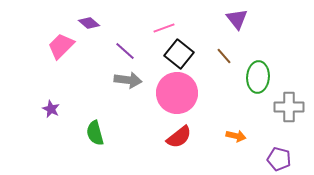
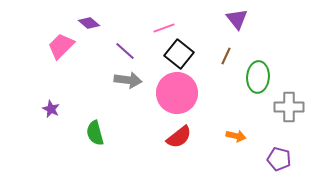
brown line: moved 2 px right; rotated 66 degrees clockwise
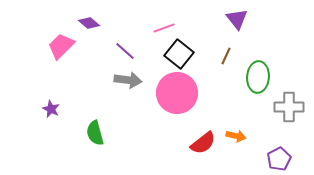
red semicircle: moved 24 px right, 6 px down
purple pentagon: rotated 30 degrees clockwise
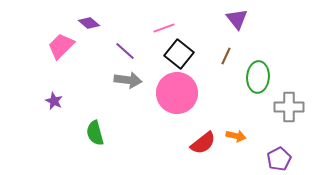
purple star: moved 3 px right, 8 px up
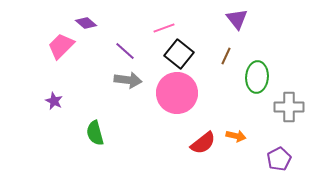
purple diamond: moved 3 px left
green ellipse: moved 1 px left
